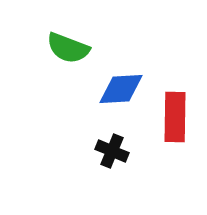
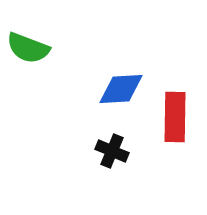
green semicircle: moved 40 px left
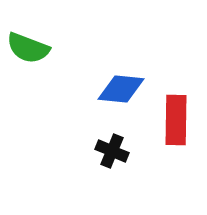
blue diamond: rotated 9 degrees clockwise
red rectangle: moved 1 px right, 3 px down
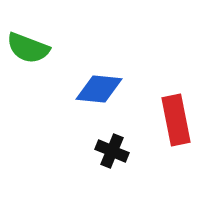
blue diamond: moved 22 px left
red rectangle: rotated 12 degrees counterclockwise
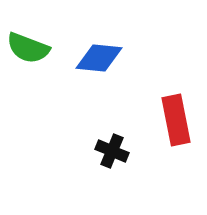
blue diamond: moved 31 px up
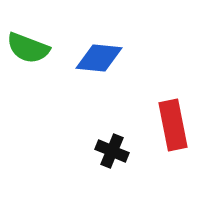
red rectangle: moved 3 px left, 5 px down
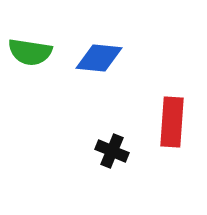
green semicircle: moved 2 px right, 4 px down; rotated 12 degrees counterclockwise
red rectangle: moved 1 px left, 3 px up; rotated 15 degrees clockwise
